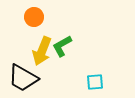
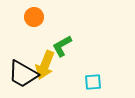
yellow arrow: moved 3 px right, 14 px down
black trapezoid: moved 4 px up
cyan square: moved 2 px left
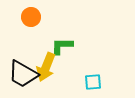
orange circle: moved 3 px left
green L-shape: rotated 30 degrees clockwise
yellow arrow: moved 1 px right, 2 px down
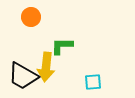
yellow arrow: rotated 16 degrees counterclockwise
black trapezoid: moved 2 px down
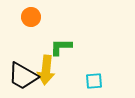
green L-shape: moved 1 px left, 1 px down
yellow arrow: moved 3 px down
cyan square: moved 1 px right, 1 px up
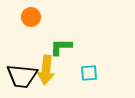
black trapezoid: moved 1 px left; rotated 24 degrees counterclockwise
cyan square: moved 5 px left, 8 px up
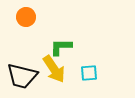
orange circle: moved 5 px left
yellow arrow: moved 8 px right, 1 px up; rotated 40 degrees counterclockwise
black trapezoid: rotated 8 degrees clockwise
